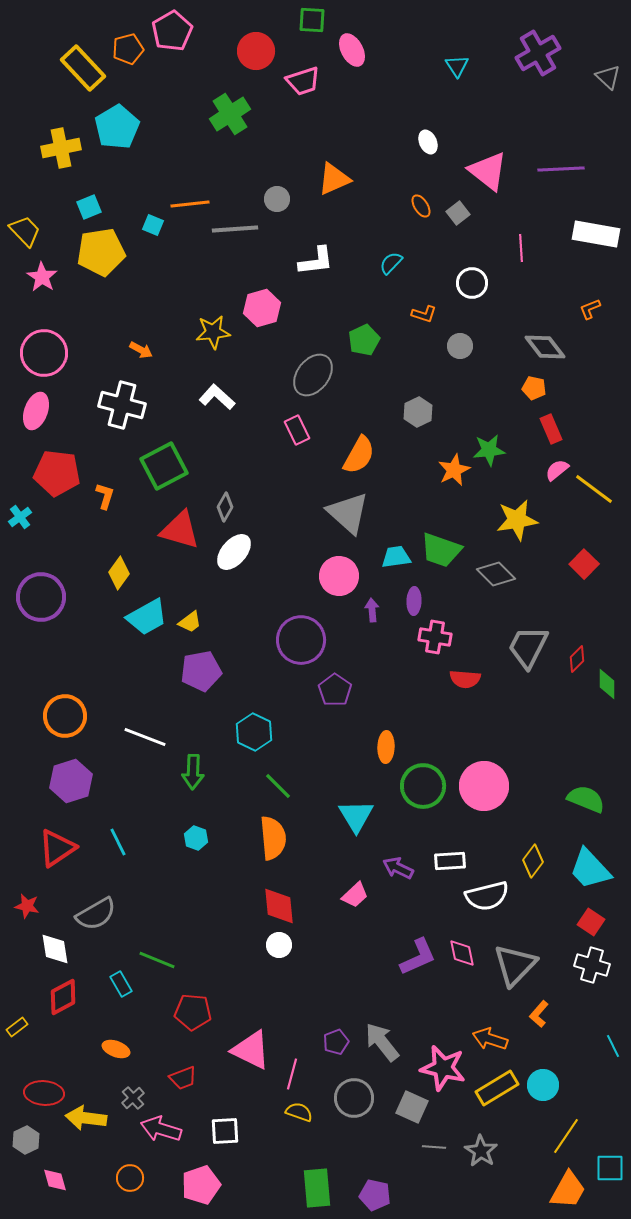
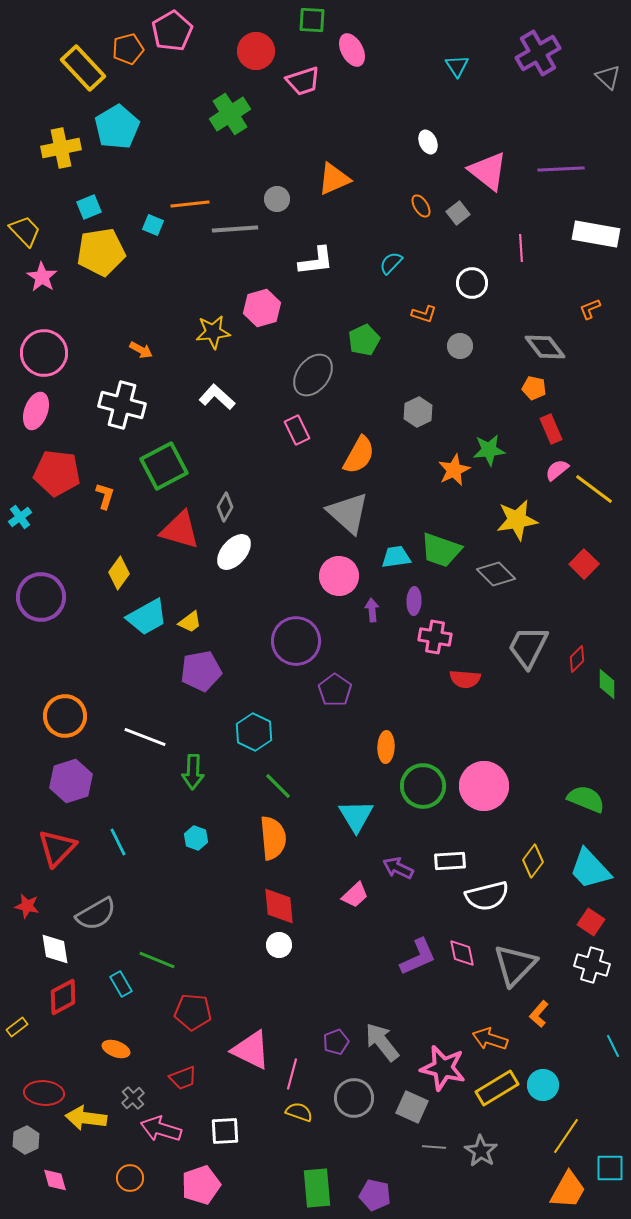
purple circle at (301, 640): moved 5 px left, 1 px down
red triangle at (57, 848): rotated 12 degrees counterclockwise
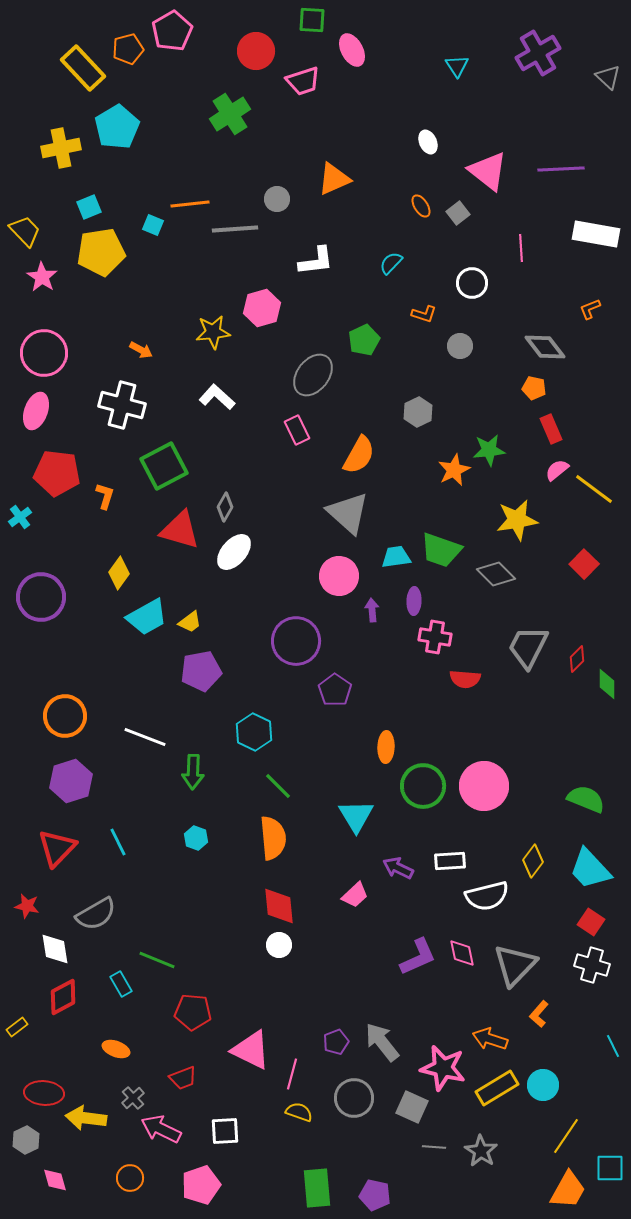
pink arrow at (161, 1129): rotated 9 degrees clockwise
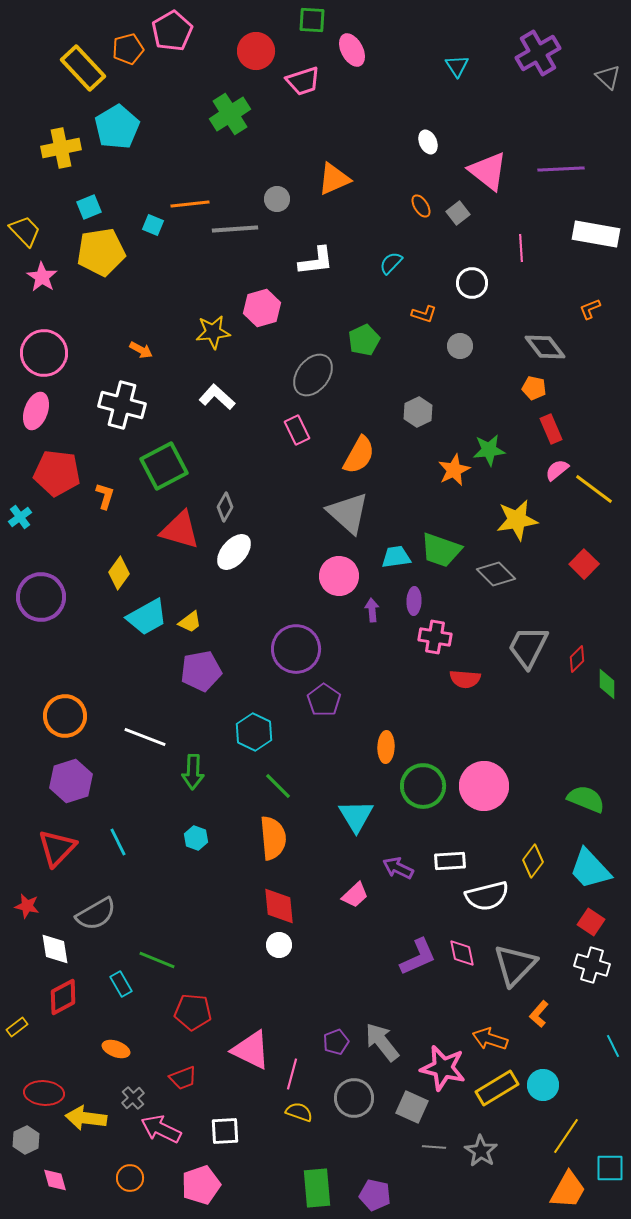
purple circle at (296, 641): moved 8 px down
purple pentagon at (335, 690): moved 11 px left, 10 px down
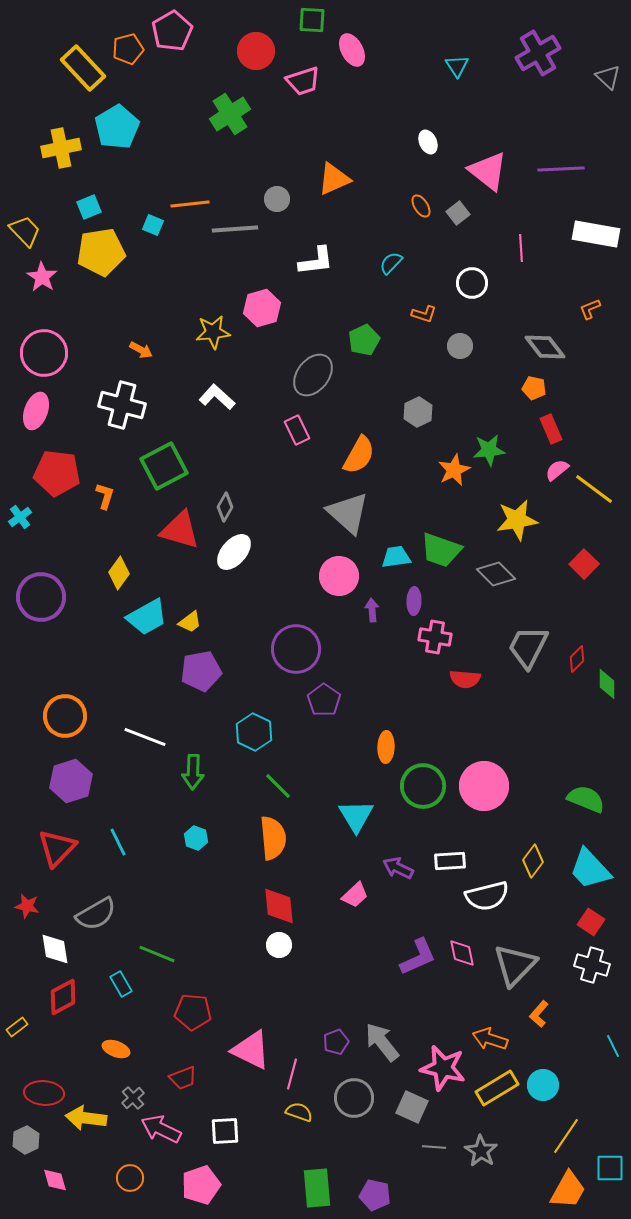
green line at (157, 960): moved 6 px up
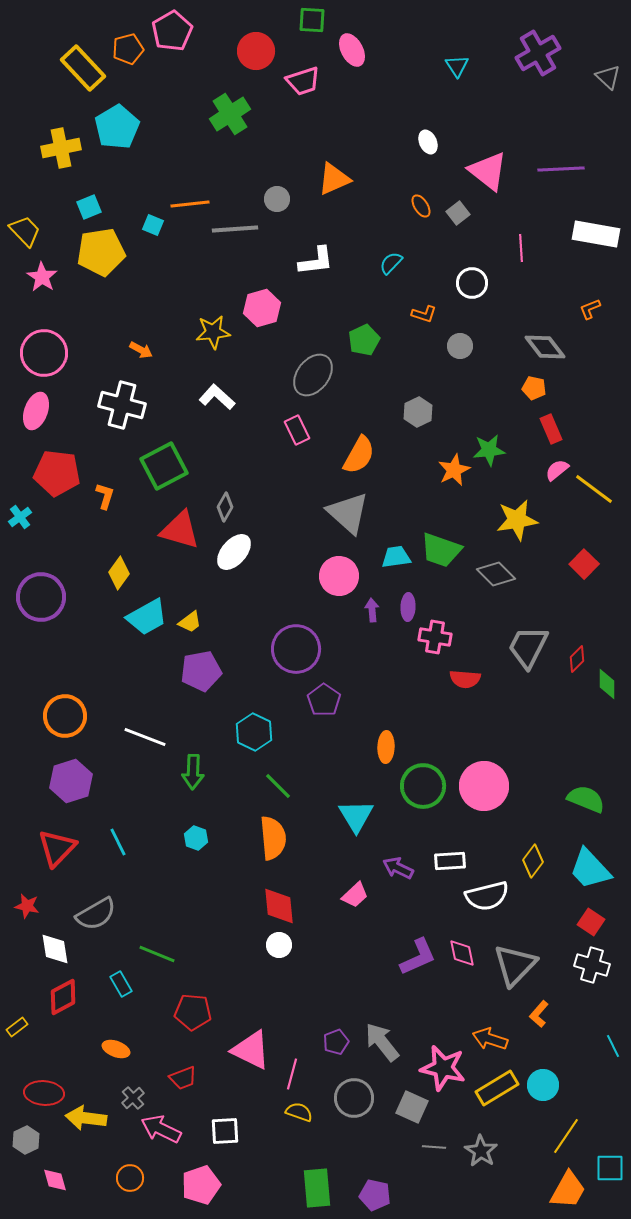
purple ellipse at (414, 601): moved 6 px left, 6 px down
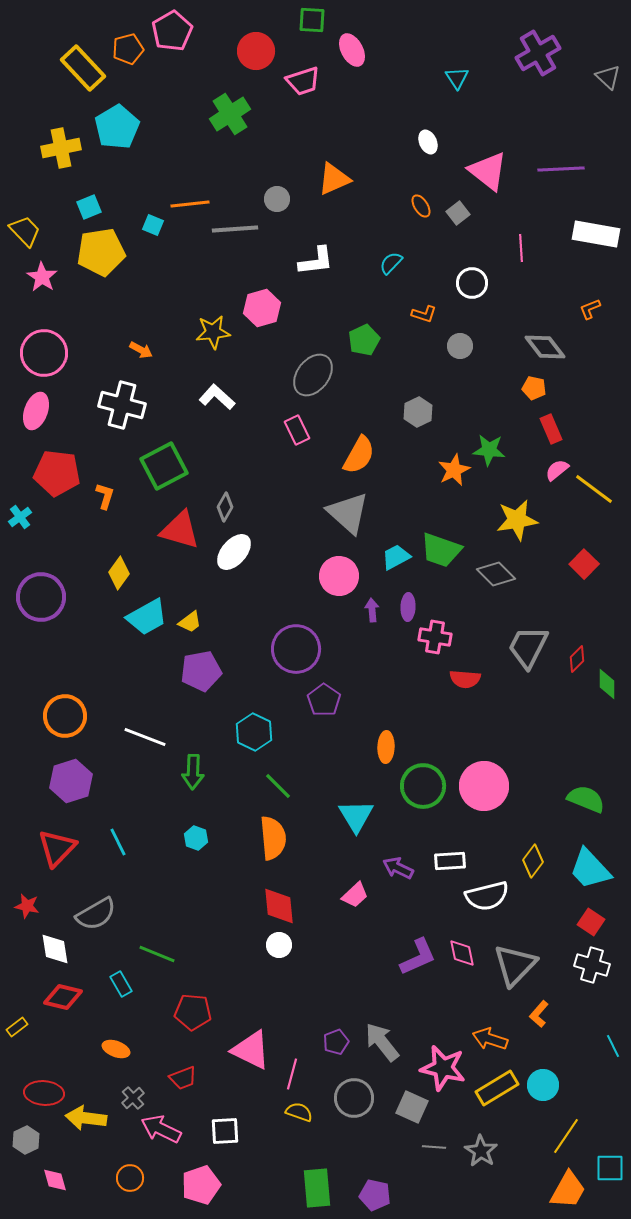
cyan triangle at (457, 66): moved 12 px down
green star at (489, 450): rotated 12 degrees clockwise
cyan trapezoid at (396, 557): rotated 20 degrees counterclockwise
red diamond at (63, 997): rotated 42 degrees clockwise
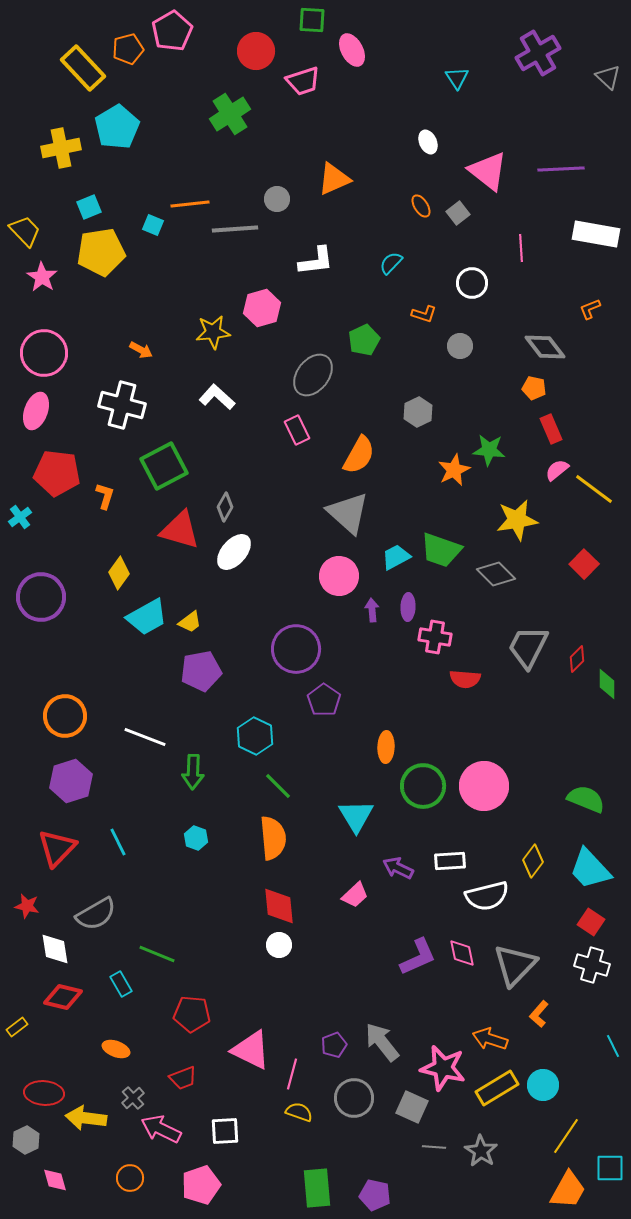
cyan hexagon at (254, 732): moved 1 px right, 4 px down
red pentagon at (193, 1012): moved 1 px left, 2 px down
purple pentagon at (336, 1042): moved 2 px left, 3 px down
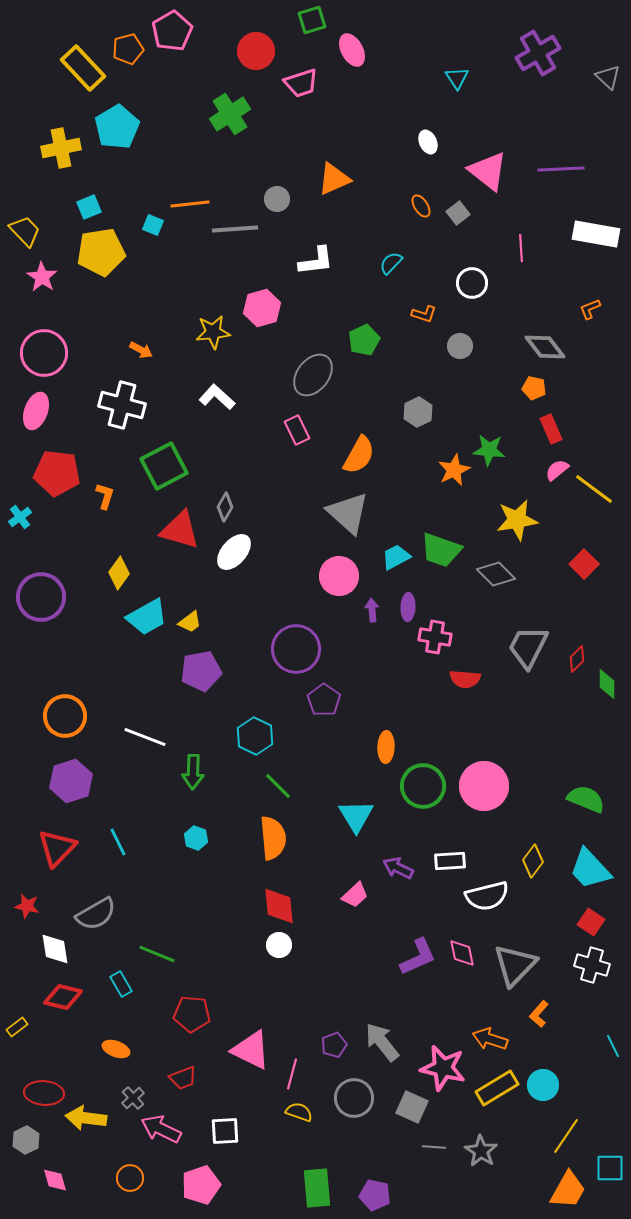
green square at (312, 20): rotated 20 degrees counterclockwise
pink trapezoid at (303, 81): moved 2 px left, 2 px down
